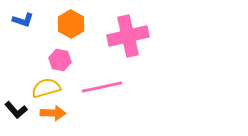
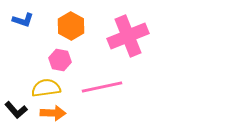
orange hexagon: moved 2 px down
pink cross: rotated 9 degrees counterclockwise
yellow semicircle: rotated 8 degrees clockwise
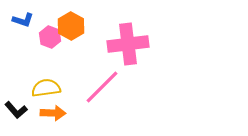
pink cross: moved 8 px down; rotated 15 degrees clockwise
pink hexagon: moved 10 px left, 23 px up; rotated 10 degrees clockwise
pink line: rotated 33 degrees counterclockwise
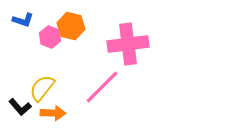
orange hexagon: rotated 16 degrees counterclockwise
yellow semicircle: moved 4 px left; rotated 44 degrees counterclockwise
black L-shape: moved 4 px right, 3 px up
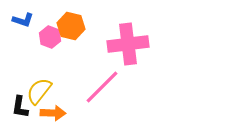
yellow semicircle: moved 3 px left, 3 px down
black L-shape: rotated 50 degrees clockwise
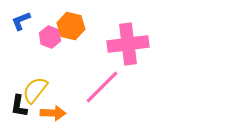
blue L-shape: moved 2 px left, 1 px down; rotated 140 degrees clockwise
yellow semicircle: moved 4 px left, 1 px up
black L-shape: moved 1 px left, 1 px up
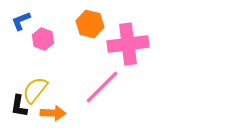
orange hexagon: moved 19 px right, 2 px up
pink hexagon: moved 7 px left, 2 px down
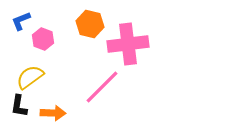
yellow semicircle: moved 5 px left, 13 px up; rotated 16 degrees clockwise
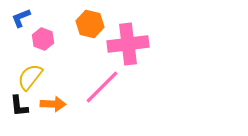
blue L-shape: moved 3 px up
yellow semicircle: rotated 16 degrees counterclockwise
black L-shape: rotated 15 degrees counterclockwise
orange arrow: moved 9 px up
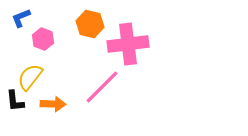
black L-shape: moved 4 px left, 5 px up
